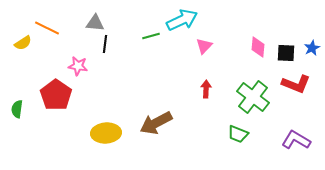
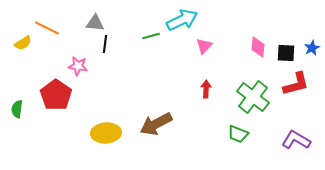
red L-shape: rotated 36 degrees counterclockwise
brown arrow: moved 1 px down
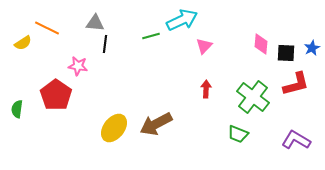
pink diamond: moved 3 px right, 3 px up
yellow ellipse: moved 8 px right, 5 px up; rotated 48 degrees counterclockwise
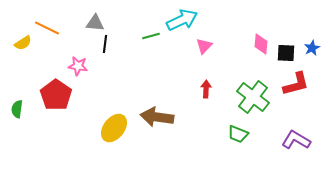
brown arrow: moved 1 px right, 7 px up; rotated 36 degrees clockwise
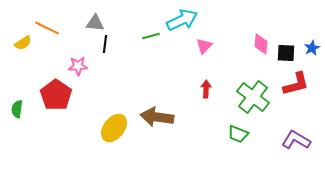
pink star: rotated 12 degrees counterclockwise
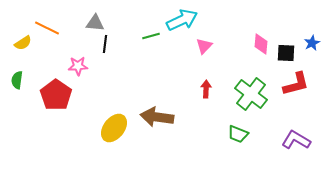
blue star: moved 5 px up
green cross: moved 2 px left, 3 px up
green semicircle: moved 29 px up
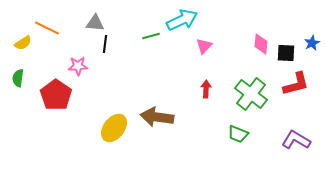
green semicircle: moved 1 px right, 2 px up
